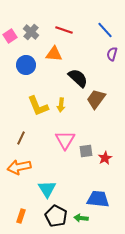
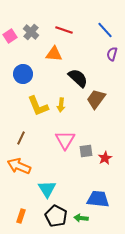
blue circle: moved 3 px left, 9 px down
orange arrow: moved 1 px up; rotated 35 degrees clockwise
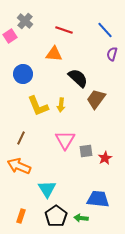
gray cross: moved 6 px left, 11 px up
black pentagon: rotated 10 degrees clockwise
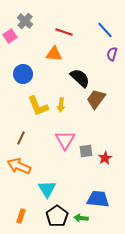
red line: moved 2 px down
black semicircle: moved 2 px right
black pentagon: moved 1 px right
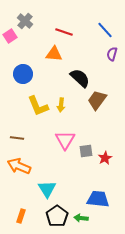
brown trapezoid: moved 1 px right, 1 px down
brown line: moved 4 px left; rotated 72 degrees clockwise
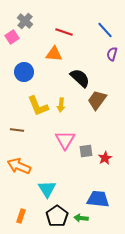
pink square: moved 2 px right, 1 px down
blue circle: moved 1 px right, 2 px up
brown line: moved 8 px up
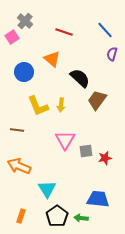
orange triangle: moved 2 px left, 5 px down; rotated 36 degrees clockwise
red star: rotated 16 degrees clockwise
